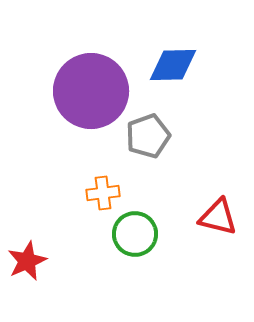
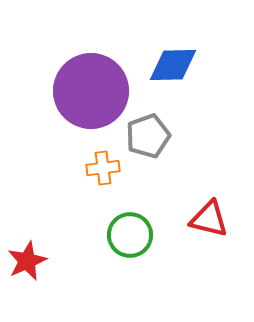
orange cross: moved 25 px up
red triangle: moved 9 px left, 2 px down
green circle: moved 5 px left, 1 px down
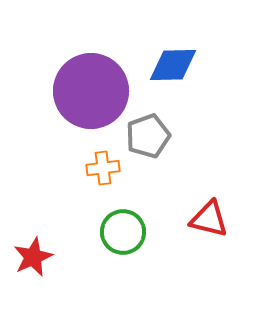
green circle: moved 7 px left, 3 px up
red star: moved 6 px right, 4 px up
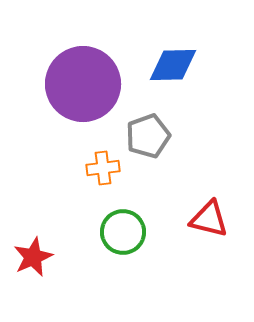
purple circle: moved 8 px left, 7 px up
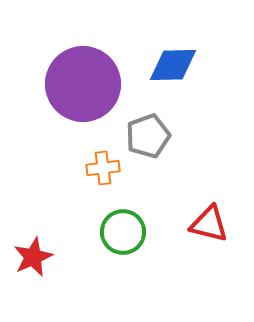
red triangle: moved 5 px down
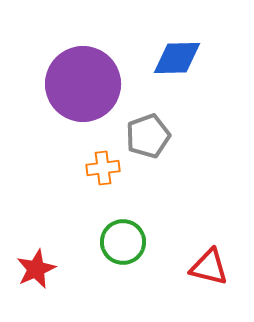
blue diamond: moved 4 px right, 7 px up
red triangle: moved 43 px down
green circle: moved 10 px down
red star: moved 3 px right, 12 px down
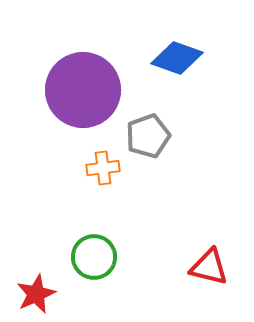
blue diamond: rotated 21 degrees clockwise
purple circle: moved 6 px down
green circle: moved 29 px left, 15 px down
red star: moved 25 px down
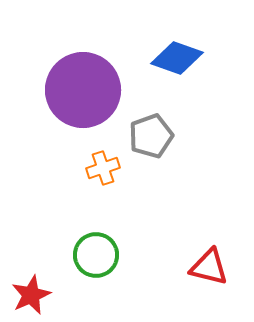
gray pentagon: moved 3 px right
orange cross: rotated 12 degrees counterclockwise
green circle: moved 2 px right, 2 px up
red star: moved 5 px left, 1 px down
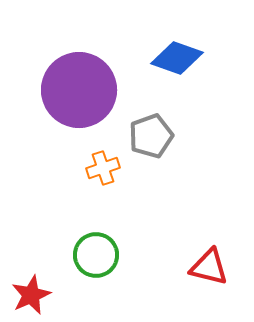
purple circle: moved 4 px left
